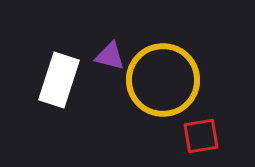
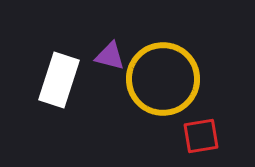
yellow circle: moved 1 px up
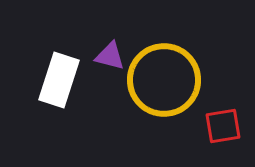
yellow circle: moved 1 px right, 1 px down
red square: moved 22 px right, 10 px up
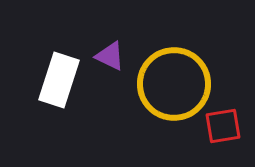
purple triangle: rotated 12 degrees clockwise
yellow circle: moved 10 px right, 4 px down
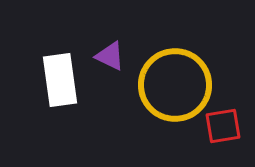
white rectangle: moved 1 px right; rotated 26 degrees counterclockwise
yellow circle: moved 1 px right, 1 px down
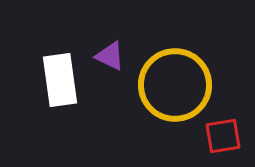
red square: moved 10 px down
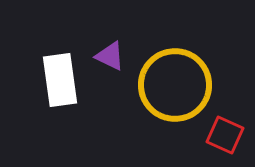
red square: moved 2 px right, 1 px up; rotated 33 degrees clockwise
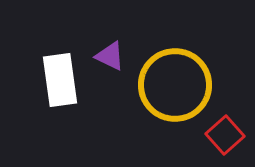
red square: rotated 24 degrees clockwise
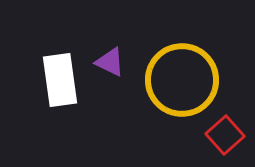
purple triangle: moved 6 px down
yellow circle: moved 7 px right, 5 px up
